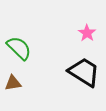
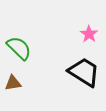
pink star: moved 2 px right, 1 px down
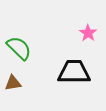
pink star: moved 1 px left, 1 px up
black trapezoid: moved 10 px left; rotated 32 degrees counterclockwise
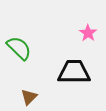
brown triangle: moved 16 px right, 14 px down; rotated 36 degrees counterclockwise
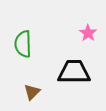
green semicircle: moved 4 px right, 4 px up; rotated 136 degrees counterclockwise
brown triangle: moved 3 px right, 5 px up
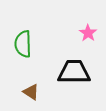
brown triangle: moved 1 px left; rotated 42 degrees counterclockwise
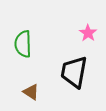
black trapezoid: rotated 80 degrees counterclockwise
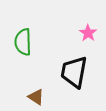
green semicircle: moved 2 px up
brown triangle: moved 5 px right, 5 px down
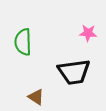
pink star: rotated 30 degrees counterclockwise
black trapezoid: rotated 108 degrees counterclockwise
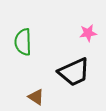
pink star: rotated 12 degrees counterclockwise
black trapezoid: rotated 16 degrees counterclockwise
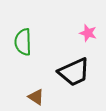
pink star: rotated 24 degrees clockwise
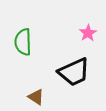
pink star: rotated 24 degrees clockwise
